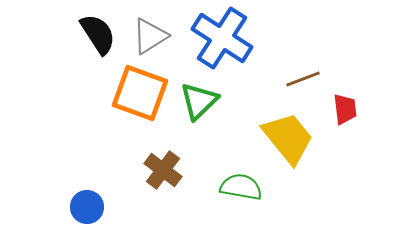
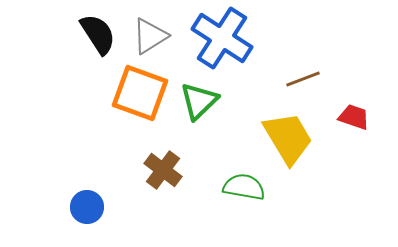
red trapezoid: moved 9 px right, 8 px down; rotated 64 degrees counterclockwise
yellow trapezoid: rotated 8 degrees clockwise
green semicircle: moved 3 px right
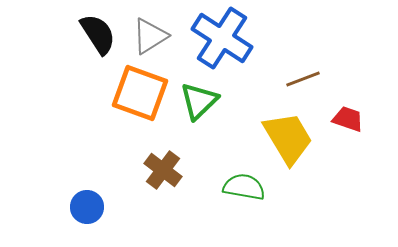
red trapezoid: moved 6 px left, 2 px down
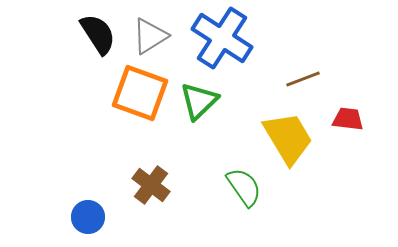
red trapezoid: rotated 12 degrees counterclockwise
brown cross: moved 12 px left, 15 px down
green semicircle: rotated 45 degrees clockwise
blue circle: moved 1 px right, 10 px down
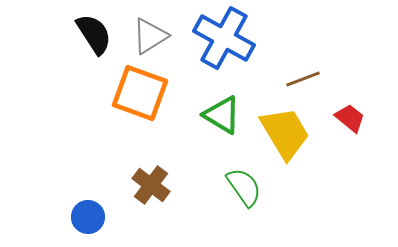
black semicircle: moved 4 px left
blue cross: moved 2 px right; rotated 4 degrees counterclockwise
green triangle: moved 23 px right, 14 px down; rotated 45 degrees counterclockwise
red trapezoid: moved 2 px right, 1 px up; rotated 32 degrees clockwise
yellow trapezoid: moved 3 px left, 5 px up
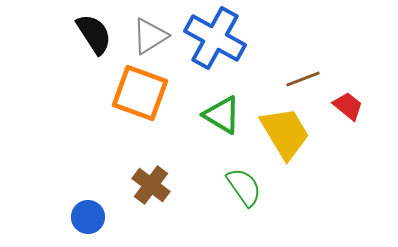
blue cross: moved 9 px left
red trapezoid: moved 2 px left, 12 px up
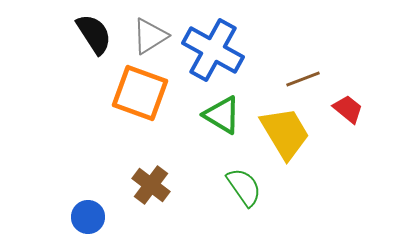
blue cross: moved 2 px left, 12 px down
red trapezoid: moved 3 px down
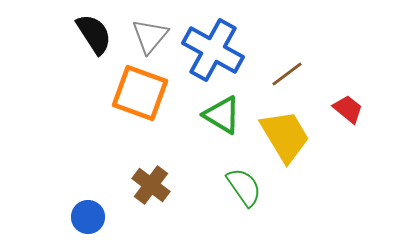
gray triangle: rotated 18 degrees counterclockwise
brown line: moved 16 px left, 5 px up; rotated 16 degrees counterclockwise
yellow trapezoid: moved 3 px down
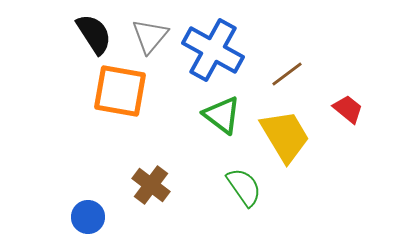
orange square: moved 20 px left, 2 px up; rotated 10 degrees counterclockwise
green triangle: rotated 6 degrees clockwise
